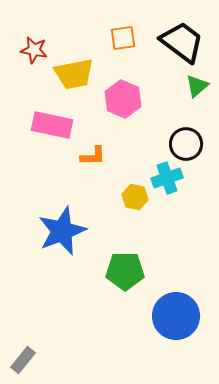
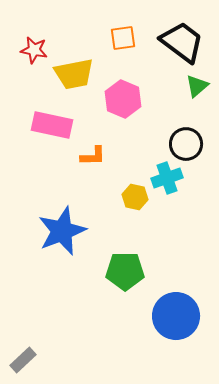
gray rectangle: rotated 8 degrees clockwise
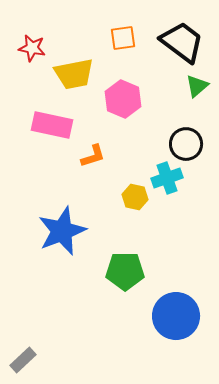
red star: moved 2 px left, 2 px up
orange L-shape: rotated 16 degrees counterclockwise
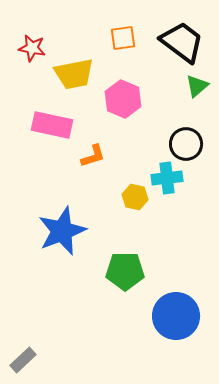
cyan cross: rotated 12 degrees clockwise
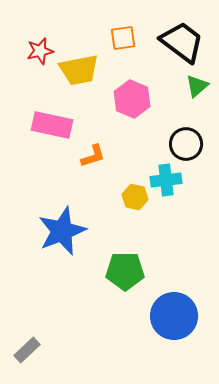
red star: moved 8 px right, 3 px down; rotated 24 degrees counterclockwise
yellow trapezoid: moved 5 px right, 4 px up
pink hexagon: moved 9 px right
cyan cross: moved 1 px left, 2 px down
blue circle: moved 2 px left
gray rectangle: moved 4 px right, 10 px up
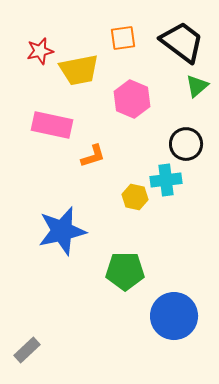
blue star: rotated 9 degrees clockwise
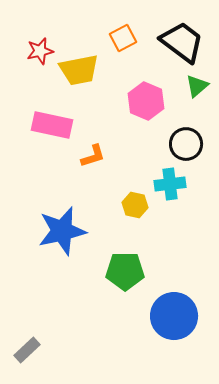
orange square: rotated 20 degrees counterclockwise
pink hexagon: moved 14 px right, 2 px down
cyan cross: moved 4 px right, 4 px down
yellow hexagon: moved 8 px down
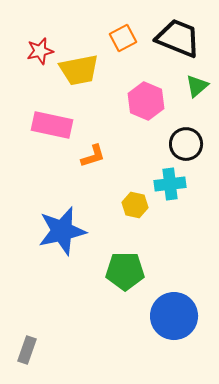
black trapezoid: moved 4 px left, 4 px up; rotated 15 degrees counterclockwise
gray rectangle: rotated 28 degrees counterclockwise
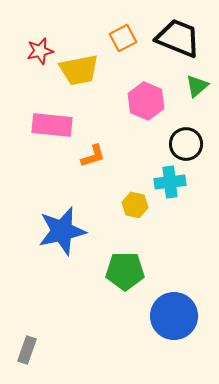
pink rectangle: rotated 6 degrees counterclockwise
cyan cross: moved 2 px up
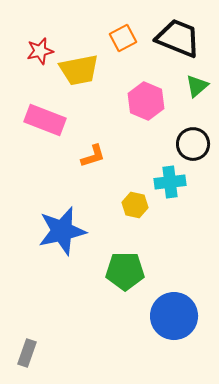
pink rectangle: moved 7 px left, 5 px up; rotated 15 degrees clockwise
black circle: moved 7 px right
gray rectangle: moved 3 px down
